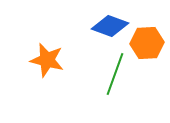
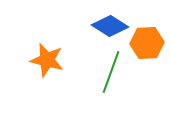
blue diamond: rotated 12 degrees clockwise
green line: moved 4 px left, 2 px up
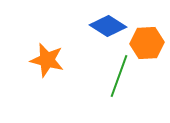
blue diamond: moved 2 px left
green line: moved 8 px right, 4 px down
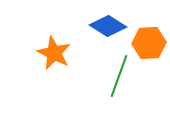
orange hexagon: moved 2 px right
orange star: moved 7 px right, 7 px up; rotated 12 degrees clockwise
